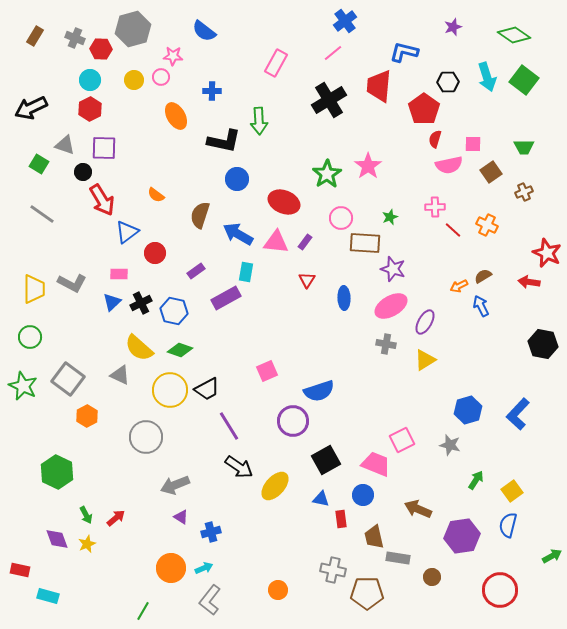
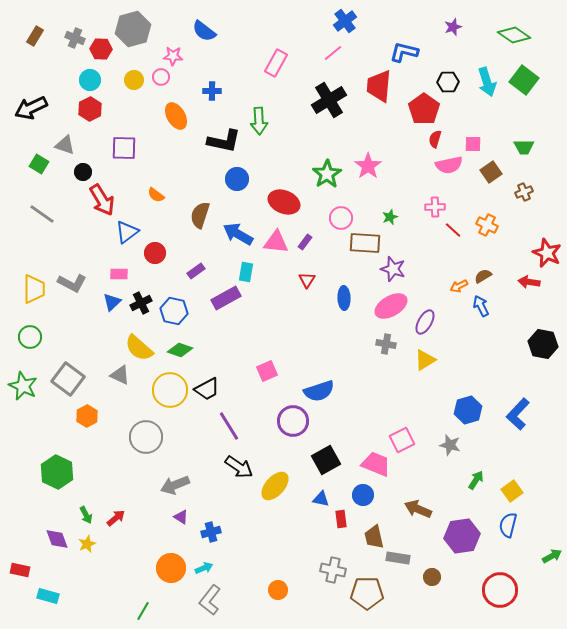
cyan arrow at (487, 77): moved 5 px down
purple square at (104, 148): moved 20 px right
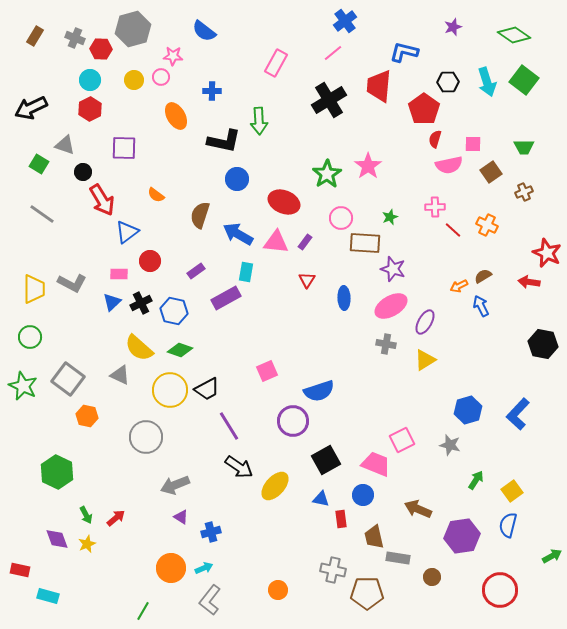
red circle at (155, 253): moved 5 px left, 8 px down
orange hexagon at (87, 416): rotated 20 degrees counterclockwise
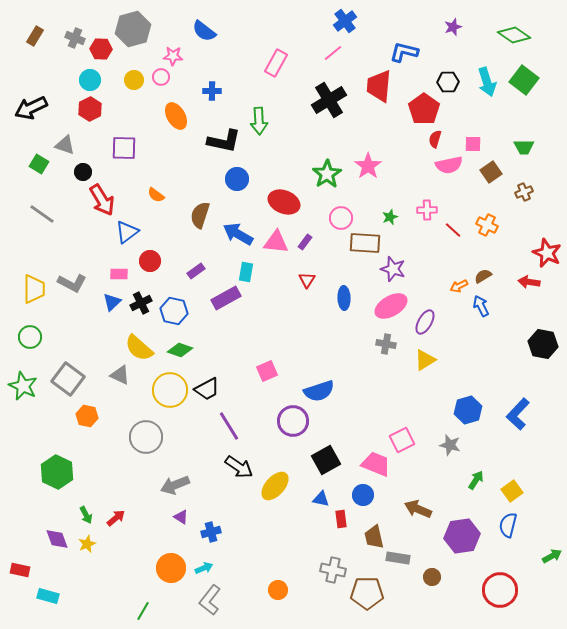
pink cross at (435, 207): moved 8 px left, 3 px down
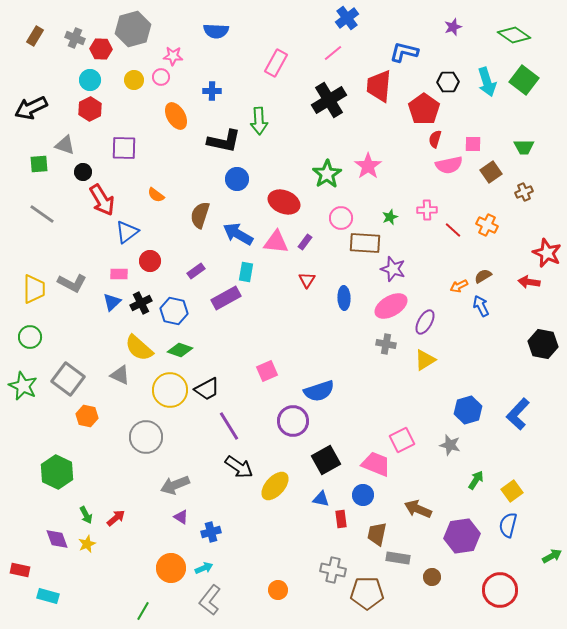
blue cross at (345, 21): moved 2 px right, 3 px up
blue semicircle at (204, 31): moved 12 px right; rotated 35 degrees counterclockwise
green square at (39, 164): rotated 36 degrees counterclockwise
brown trapezoid at (374, 537): moved 3 px right, 3 px up; rotated 25 degrees clockwise
